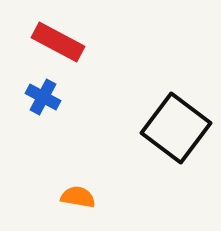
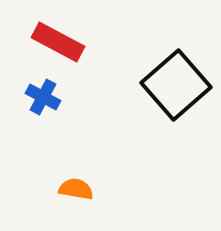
black square: moved 43 px up; rotated 12 degrees clockwise
orange semicircle: moved 2 px left, 8 px up
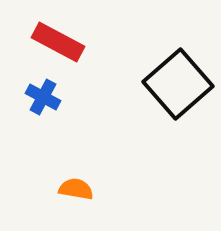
black square: moved 2 px right, 1 px up
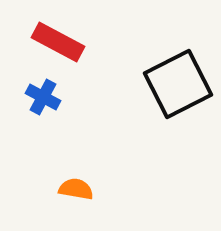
black square: rotated 14 degrees clockwise
